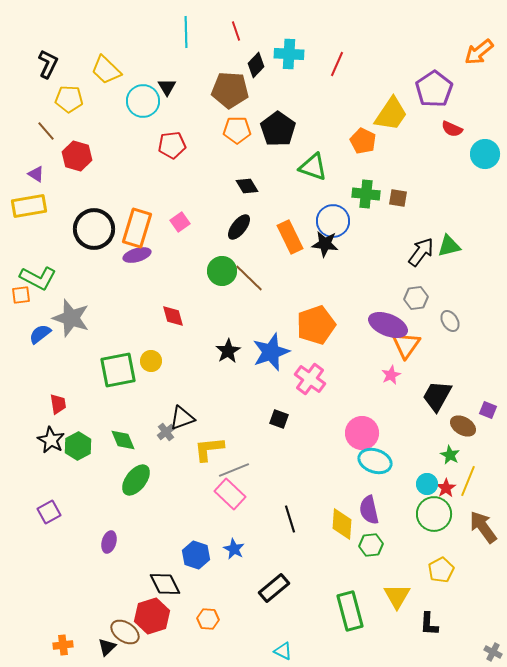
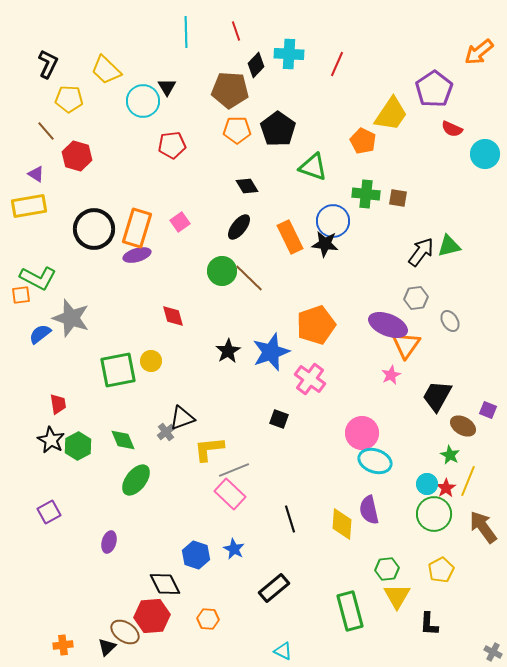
green hexagon at (371, 545): moved 16 px right, 24 px down
red hexagon at (152, 616): rotated 12 degrees clockwise
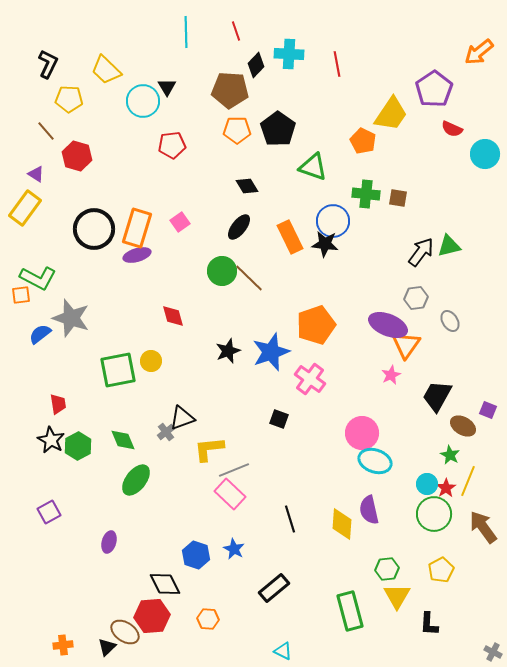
red line at (337, 64): rotated 35 degrees counterclockwise
yellow rectangle at (29, 206): moved 4 px left, 2 px down; rotated 44 degrees counterclockwise
black star at (228, 351): rotated 10 degrees clockwise
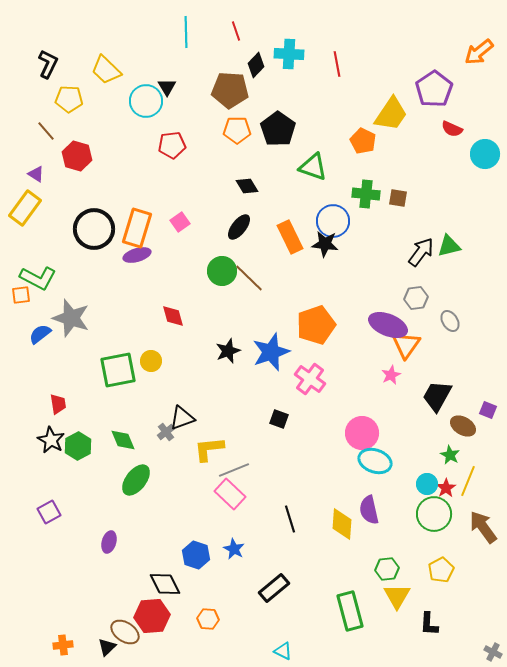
cyan circle at (143, 101): moved 3 px right
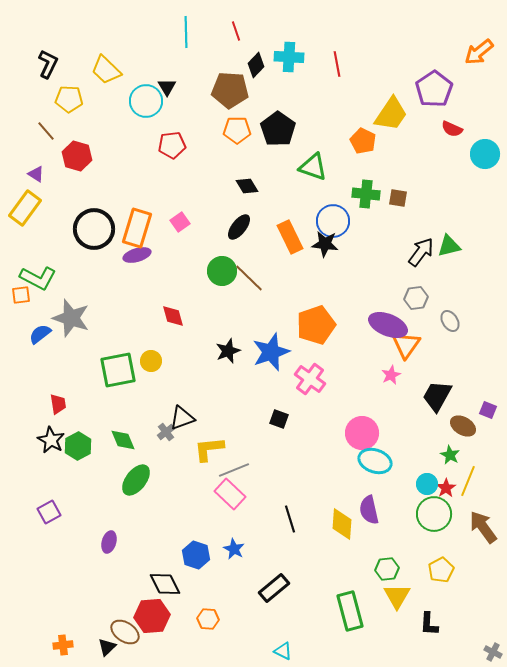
cyan cross at (289, 54): moved 3 px down
